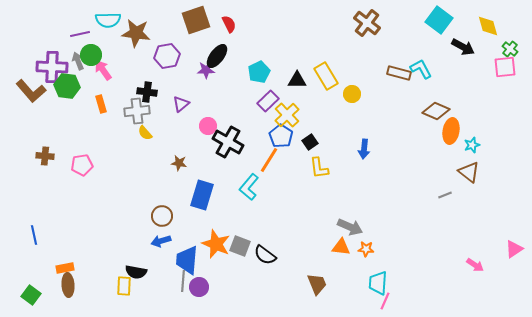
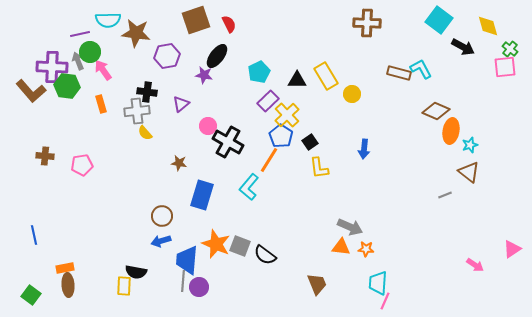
brown cross at (367, 23): rotated 36 degrees counterclockwise
green circle at (91, 55): moved 1 px left, 3 px up
purple star at (206, 70): moved 2 px left, 5 px down; rotated 12 degrees clockwise
cyan star at (472, 145): moved 2 px left
pink triangle at (514, 249): moved 2 px left
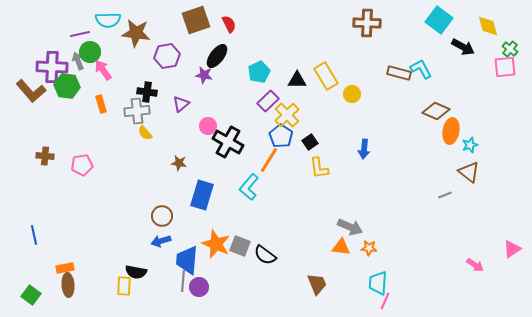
orange star at (366, 249): moved 3 px right, 1 px up
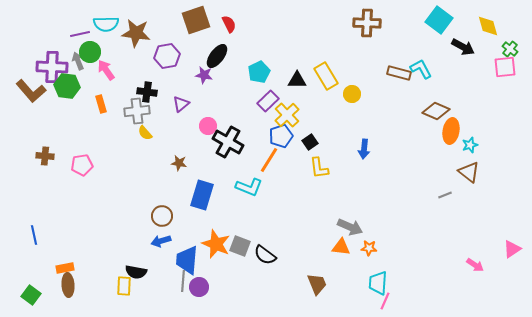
cyan semicircle at (108, 20): moved 2 px left, 4 px down
pink arrow at (103, 70): moved 3 px right
blue pentagon at (281, 136): rotated 20 degrees clockwise
cyan L-shape at (249, 187): rotated 108 degrees counterclockwise
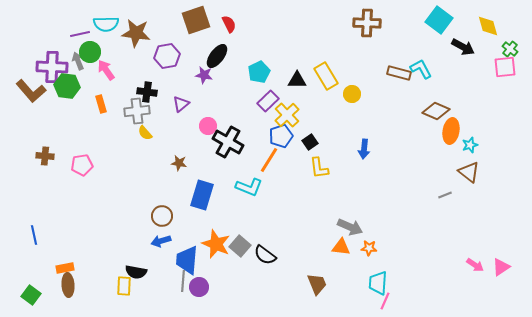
gray square at (240, 246): rotated 20 degrees clockwise
pink triangle at (512, 249): moved 11 px left, 18 px down
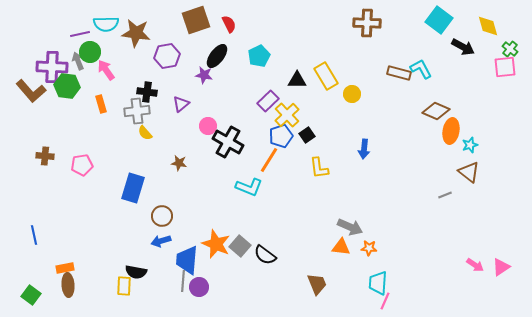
cyan pentagon at (259, 72): moved 16 px up
black square at (310, 142): moved 3 px left, 7 px up
blue rectangle at (202, 195): moved 69 px left, 7 px up
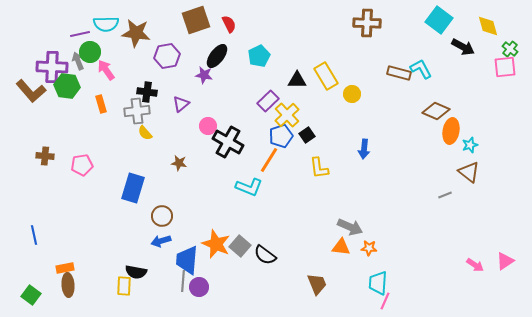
pink triangle at (501, 267): moved 4 px right, 6 px up
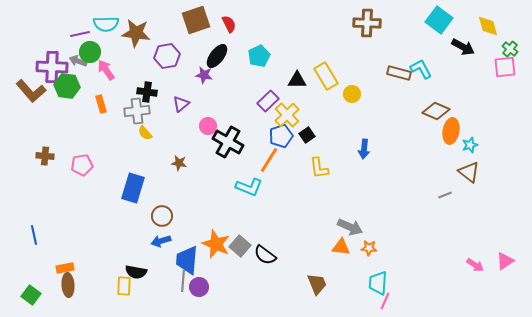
gray arrow at (78, 61): rotated 48 degrees counterclockwise
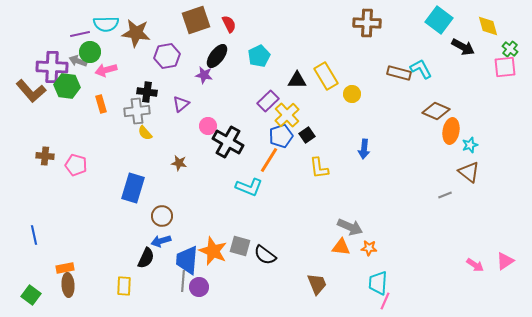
pink arrow at (106, 70): rotated 70 degrees counterclockwise
pink pentagon at (82, 165): moved 6 px left; rotated 25 degrees clockwise
orange star at (216, 244): moved 3 px left, 7 px down
gray square at (240, 246): rotated 25 degrees counterclockwise
black semicircle at (136, 272): moved 10 px right, 14 px up; rotated 75 degrees counterclockwise
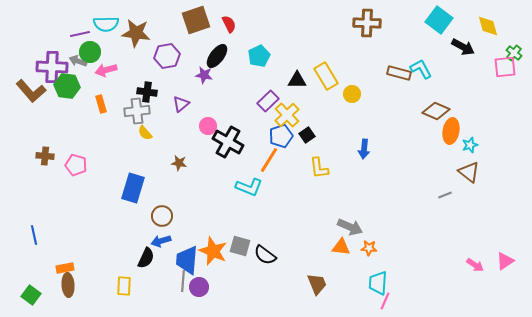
green cross at (510, 49): moved 4 px right, 4 px down
